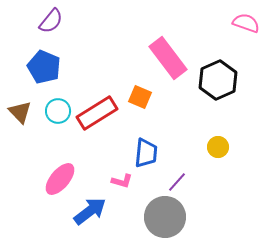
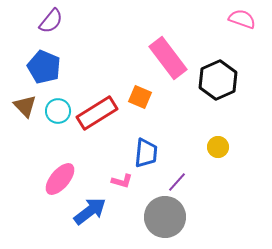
pink semicircle: moved 4 px left, 4 px up
brown triangle: moved 5 px right, 6 px up
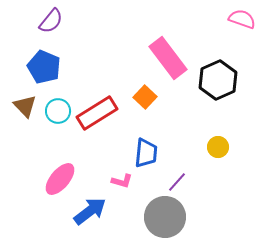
orange square: moved 5 px right; rotated 20 degrees clockwise
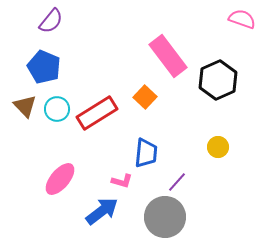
pink rectangle: moved 2 px up
cyan circle: moved 1 px left, 2 px up
blue arrow: moved 12 px right
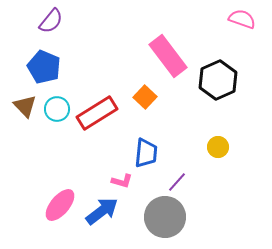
pink ellipse: moved 26 px down
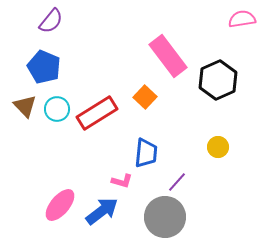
pink semicircle: rotated 28 degrees counterclockwise
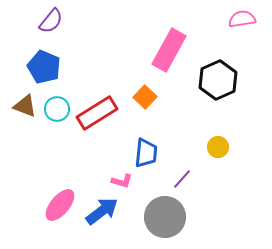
pink rectangle: moved 1 px right, 6 px up; rotated 66 degrees clockwise
brown triangle: rotated 25 degrees counterclockwise
purple line: moved 5 px right, 3 px up
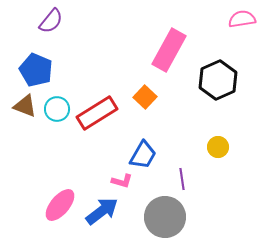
blue pentagon: moved 8 px left, 3 px down
blue trapezoid: moved 3 px left, 2 px down; rotated 24 degrees clockwise
purple line: rotated 50 degrees counterclockwise
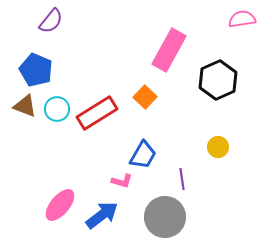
blue arrow: moved 4 px down
